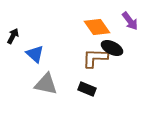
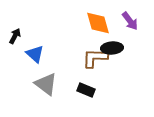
orange diamond: moved 1 px right, 4 px up; rotated 20 degrees clockwise
black arrow: moved 2 px right
black ellipse: rotated 30 degrees counterclockwise
gray triangle: rotated 25 degrees clockwise
black rectangle: moved 1 px left, 1 px down
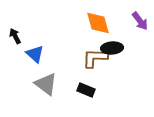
purple arrow: moved 10 px right
black arrow: rotated 56 degrees counterclockwise
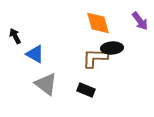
blue triangle: rotated 12 degrees counterclockwise
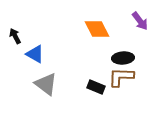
orange diamond: moved 1 px left, 6 px down; rotated 12 degrees counterclockwise
black ellipse: moved 11 px right, 10 px down
brown L-shape: moved 26 px right, 19 px down
black rectangle: moved 10 px right, 3 px up
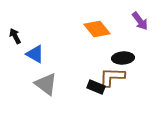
orange diamond: rotated 12 degrees counterclockwise
brown L-shape: moved 9 px left
